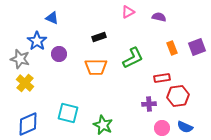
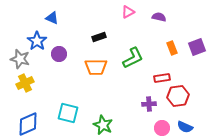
yellow cross: rotated 24 degrees clockwise
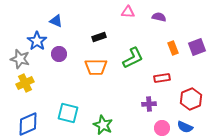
pink triangle: rotated 32 degrees clockwise
blue triangle: moved 4 px right, 3 px down
orange rectangle: moved 1 px right
red hexagon: moved 13 px right, 3 px down; rotated 15 degrees counterclockwise
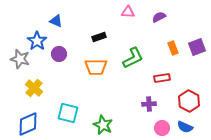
purple semicircle: rotated 40 degrees counterclockwise
yellow cross: moved 9 px right, 5 px down; rotated 24 degrees counterclockwise
red hexagon: moved 2 px left, 2 px down; rotated 10 degrees counterclockwise
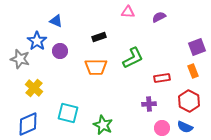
orange rectangle: moved 20 px right, 23 px down
purple circle: moved 1 px right, 3 px up
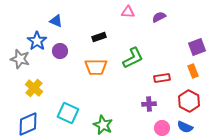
cyan square: rotated 10 degrees clockwise
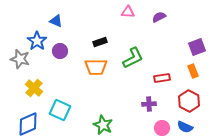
black rectangle: moved 1 px right, 5 px down
cyan square: moved 8 px left, 3 px up
